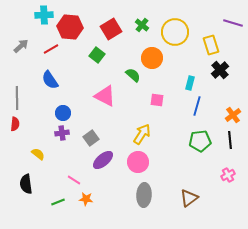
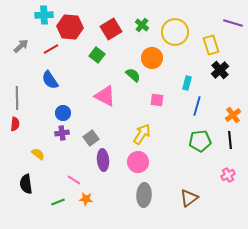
cyan rectangle: moved 3 px left
purple ellipse: rotated 55 degrees counterclockwise
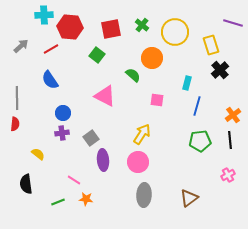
red square: rotated 20 degrees clockwise
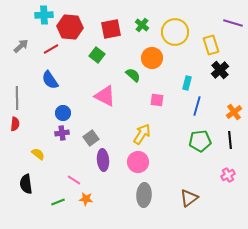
orange cross: moved 1 px right, 3 px up
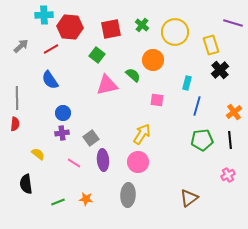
orange circle: moved 1 px right, 2 px down
pink triangle: moved 2 px right, 11 px up; rotated 40 degrees counterclockwise
green pentagon: moved 2 px right, 1 px up
pink line: moved 17 px up
gray ellipse: moved 16 px left
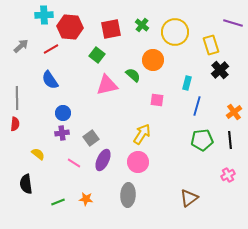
purple ellipse: rotated 30 degrees clockwise
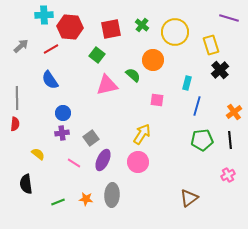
purple line: moved 4 px left, 5 px up
gray ellipse: moved 16 px left
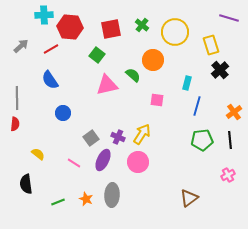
purple cross: moved 56 px right, 4 px down; rotated 32 degrees clockwise
orange star: rotated 16 degrees clockwise
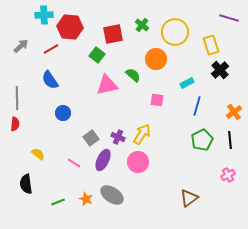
red square: moved 2 px right, 5 px down
orange circle: moved 3 px right, 1 px up
cyan rectangle: rotated 48 degrees clockwise
green pentagon: rotated 20 degrees counterclockwise
gray ellipse: rotated 60 degrees counterclockwise
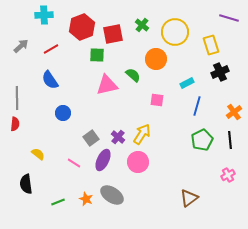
red hexagon: moved 12 px right; rotated 25 degrees counterclockwise
green square: rotated 35 degrees counterclockwise
black cross: moved 2 px down; rotated 18 degrees clockwise
purple cross: rotated 16 degrees clockwise
